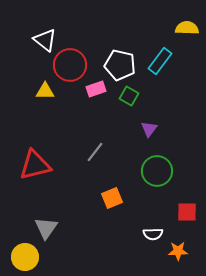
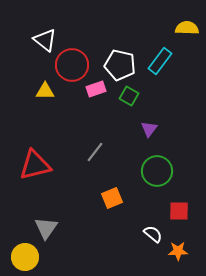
red circle: moved 2 px right
red square: moved 8 px left, 1 px up
white semicircle: rotated 138 degrees counterclockwise
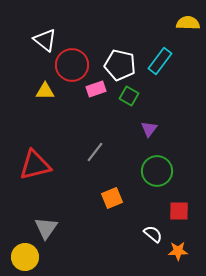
yellow semicircle: moved 1 px right, 5 px up
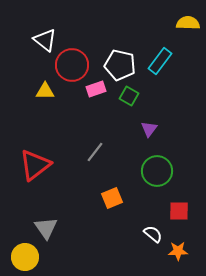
red triangle: rotated 24 degrees counterclockwise
gray triangle: rotated 10 degrees counterclockwise
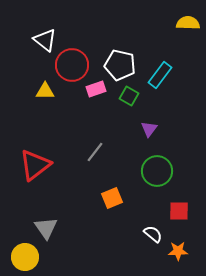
cyan rectangle: moved 14 px down
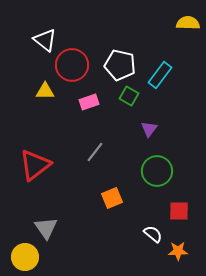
pink rectangle: moved 7 px left, 13 px down
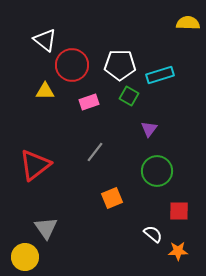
white pentagon: rotated 12 degrees counterclockwise
cyan rectangle: rotated 36 degrees clockwise
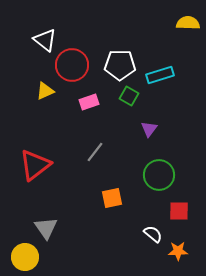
yellow triangle: rotated 24 degrees counterclockwise
green circle: moved 2 px right, 4 px down
orange square: rotated 10 degrees clockwise
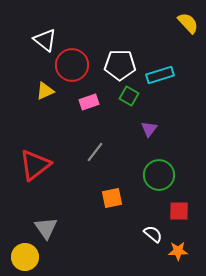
yellow semicircle: rotated 45 degrees clockwise
